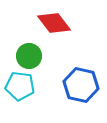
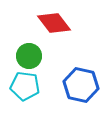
cyan pentagon: moved 5 px right
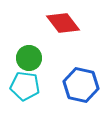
red diamond: moved 9 px right
green circle: moved 2 px down
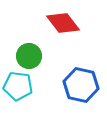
green circle: moved 2 px up
cyan pentagon: moved 7 px left
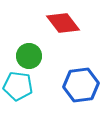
blue hexagon: rotated 20 degrees counterclockwise
